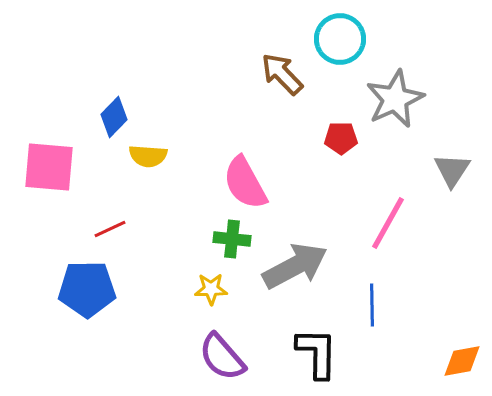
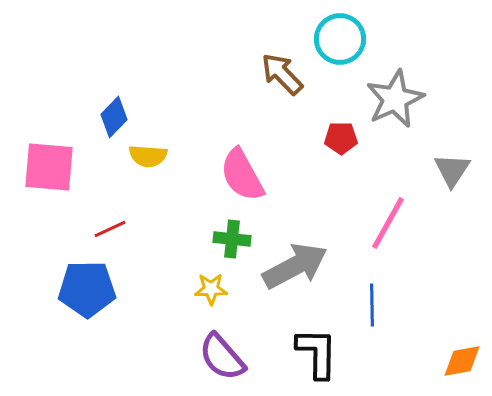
pink semicircle: moved 3 px left, 8 px up
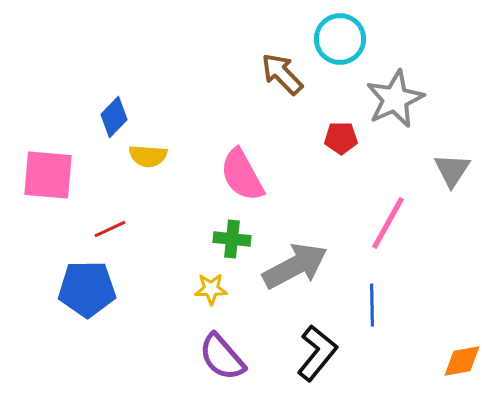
pink square: moved 1 px left, 8 px down
black L-shape: rotated 38 degrees clockwise
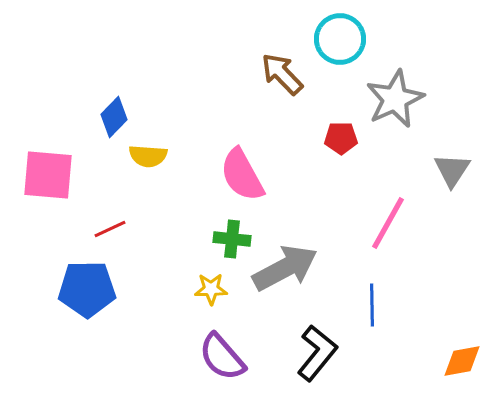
gray arrow: moved 10 px left, 2 px down
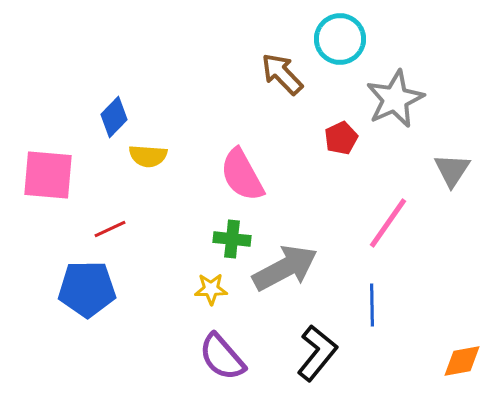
red pentagon: rotated 24 degrees counterclockwise
pink line: rotated 6 degrees clockwise
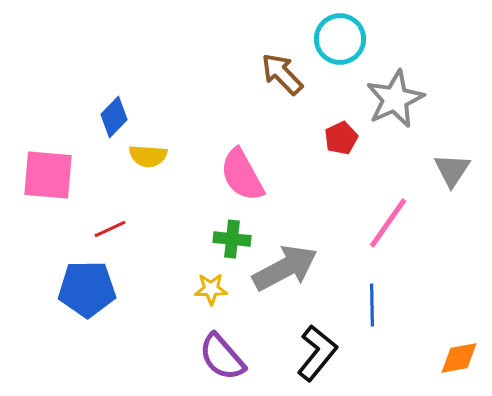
orange diamond: moved 3 px left, 3 px up
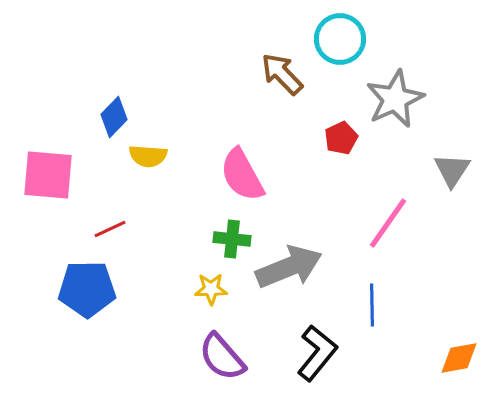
gray arrow: moved 4 px right, 1 px up; rotated 6 degrees clockwise
